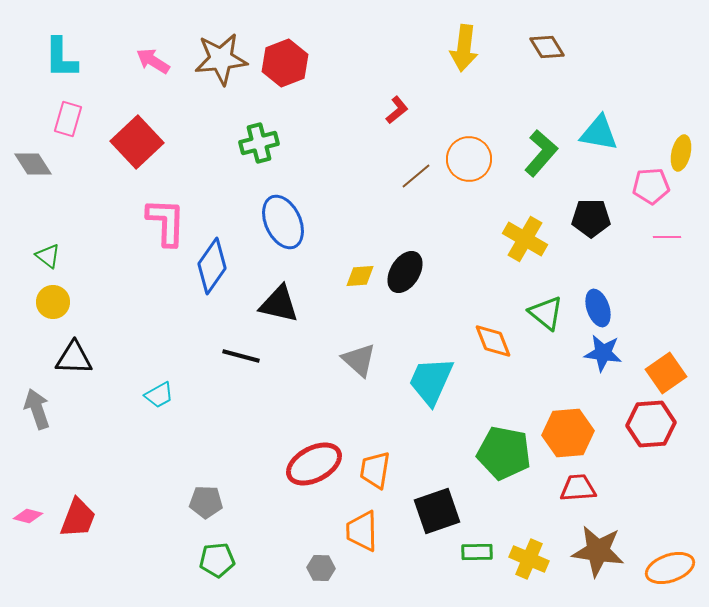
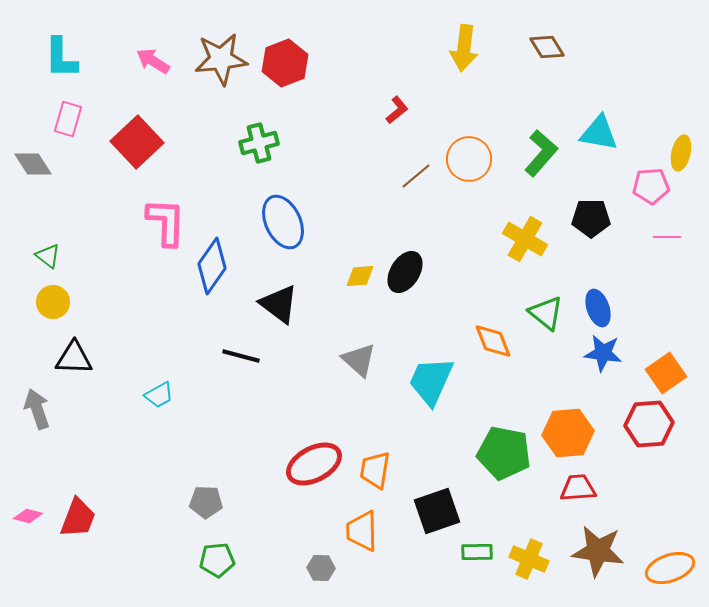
black triangle at (279, 304): rotated 24 degrees clockwise
red hexagon at (651, 424): moved 2 px left
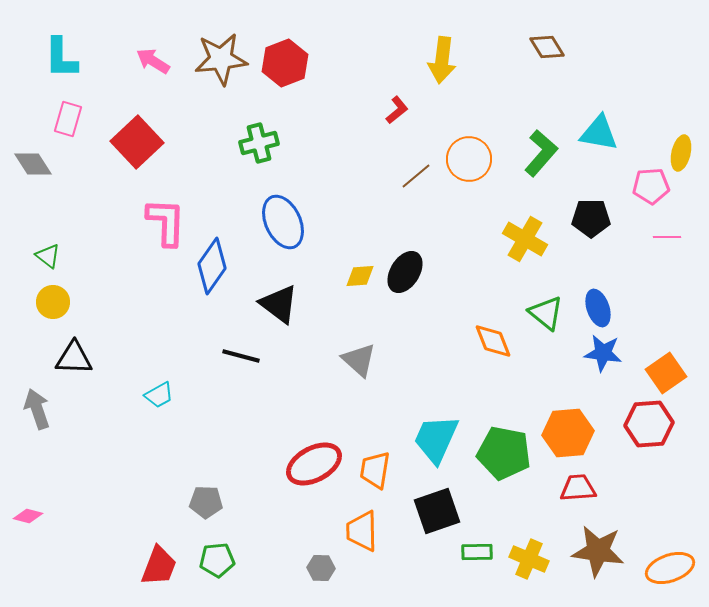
yellow arrow at (464, 48): moved 22 px left, 12 px down
cyan trapezoid at (431, 381): moved 5 px right, 58 px down
red trapezoid at (78, 518): moved 81 px right, 48 px down
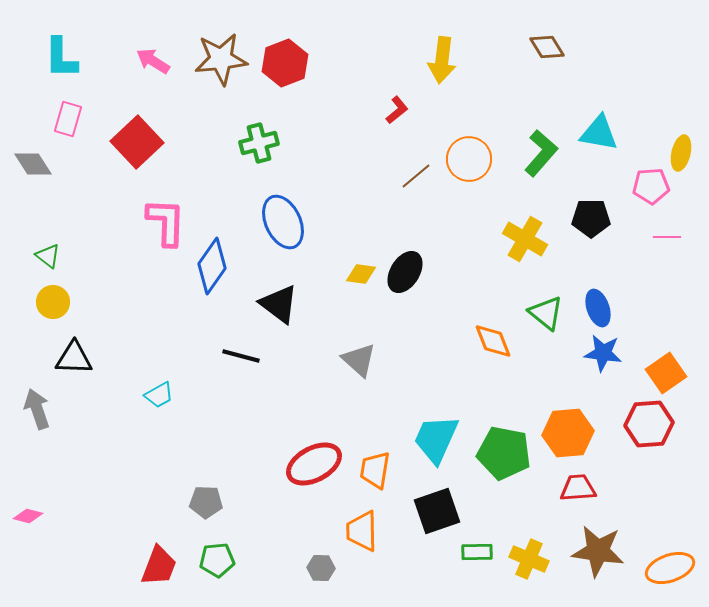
yellow diamond at (360, 276): moved 1 px right, 2 px up; rotated 12 degrees clockwise
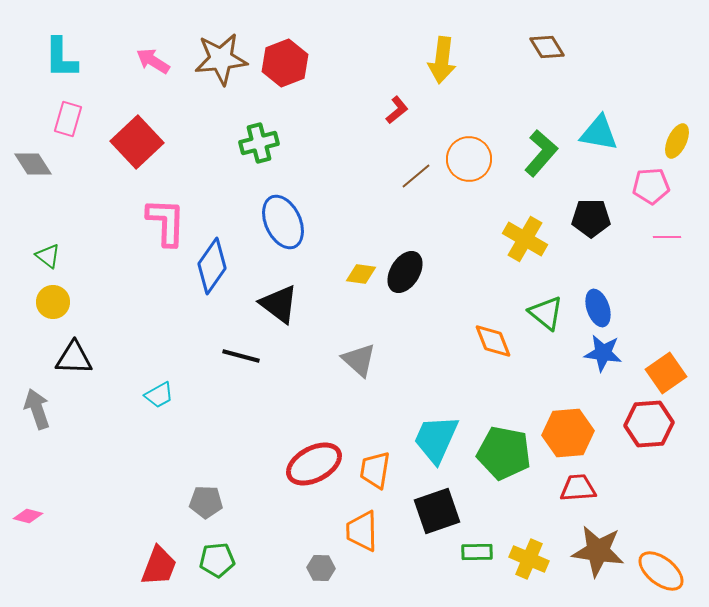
yellow ellipse at (681, 153): moved 4 px left, 12 px up; rotated 12 degrees clockwise
orange ellipse at (670, 568): moved 9 px left, 3 px down; rotated 57 degrees clockwise
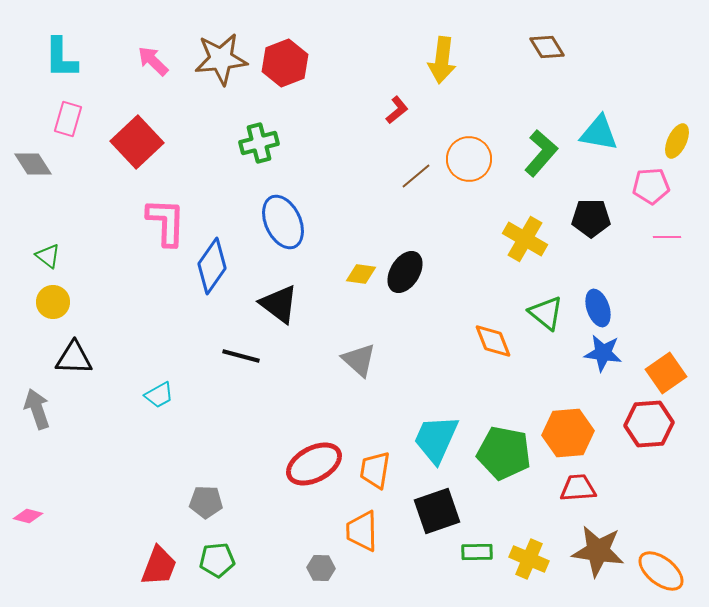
pink arrow at (153, 61): rotated 12 degrees clockwise
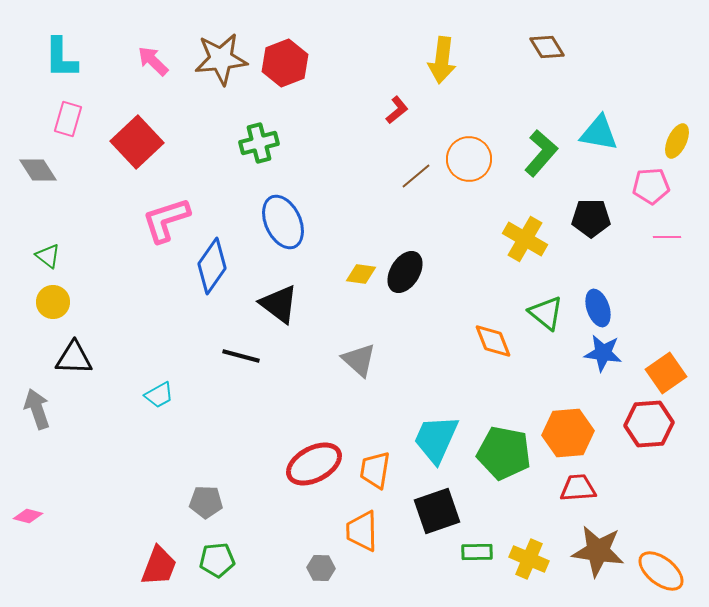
gray diamond at (33, 164): moved 5 px right, 6 px down
pink L-shape at (166, 222): moved 2 px up; rotated 110 degrees counterclockwise
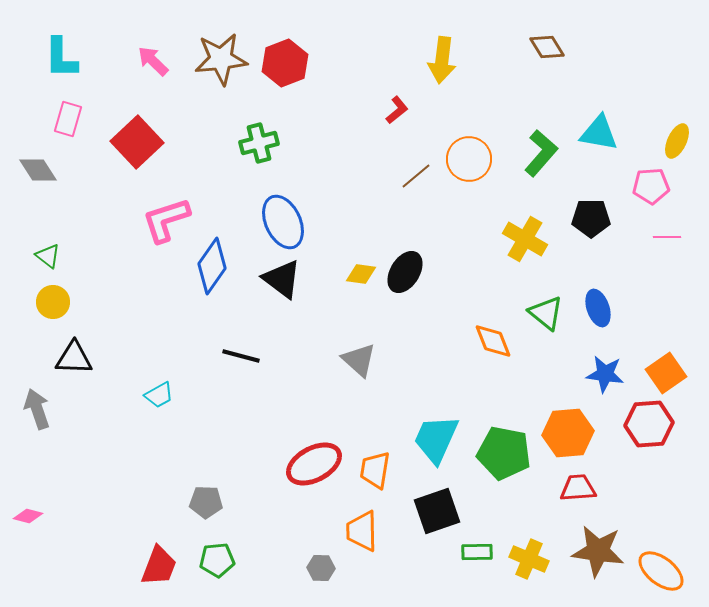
black triangle at (279, 304): moved 3 px right, 25 px up
blue star at (603, 353): moved 2 px right, 21 px down
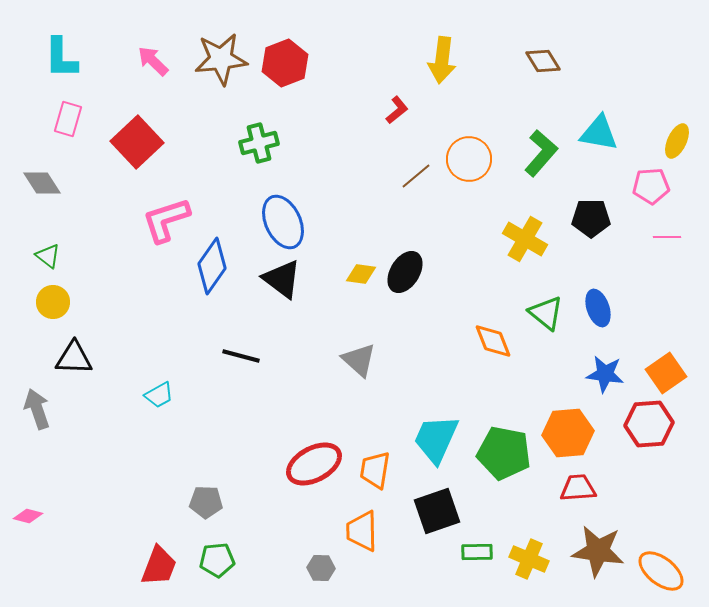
brown diamond at (547, 47): moved 4 px left, 14 px down
gray diamond at (38, 170): moved 4 px right, 13 px down
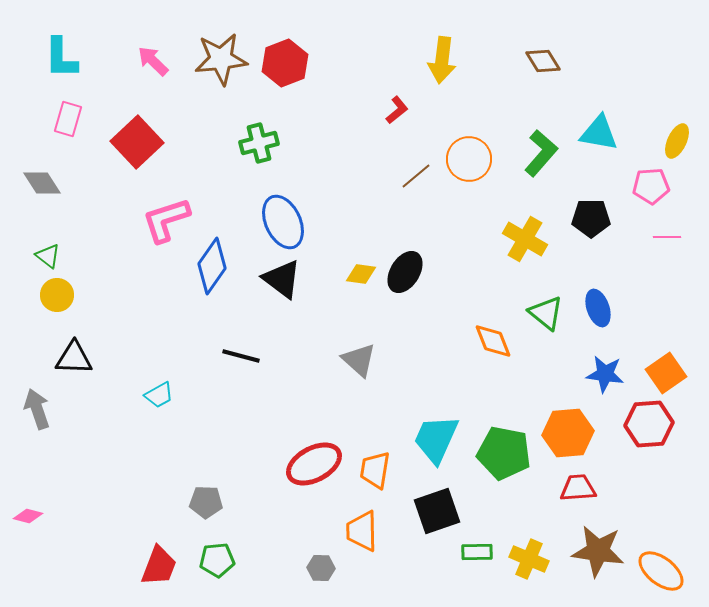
yellow circle at (53, 302): moved 4 px right, 7 px up
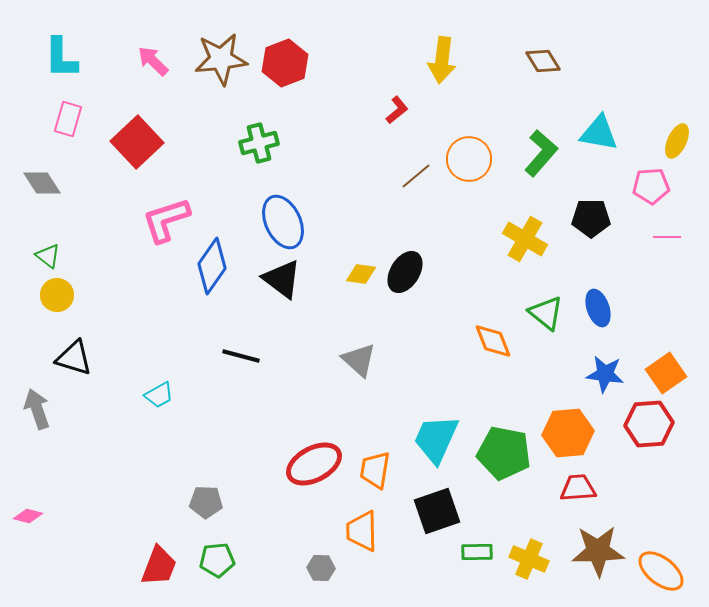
black triangle at (74, 358): rotated 15 degrees clockwise
brown star at (598, 551): rotated 10 degrees counterclockwise
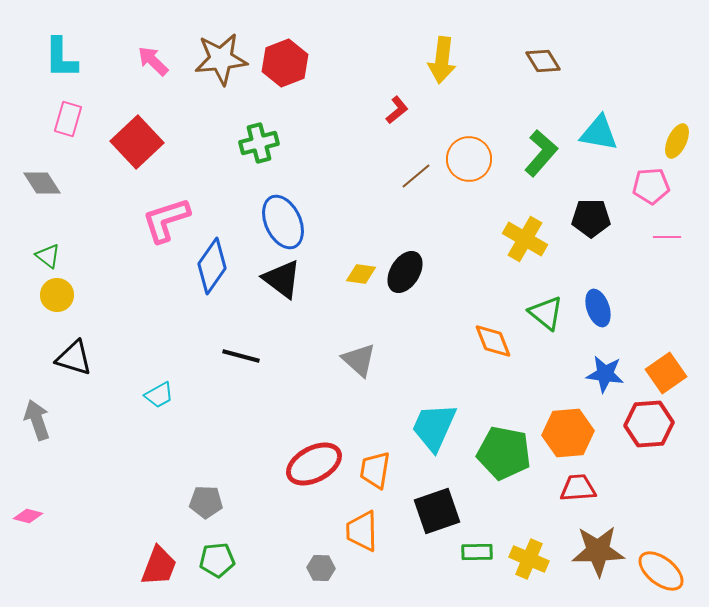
gray arrow at (37, 409): moved 11 px down
cyan trapezoid at (436, 439): moved 2 px left, 12 px up
